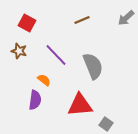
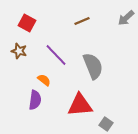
brown line: moved 1 px down
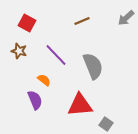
purple semicircle: rotated 30 degrees counterclockwise
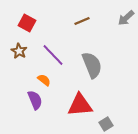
brown star: rotated 14 degrees clockwise
purple line: moved 3 px left
gray semicircle: moved 1 px left, 1 px up
gray square: rotated 24 degrees clockwise
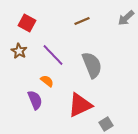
orange semicircle: moved 3 px right, 1 px down
red triangle: rotated 20 degrees counterclockwise
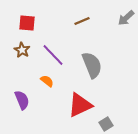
red square: rotated 24 degrees counterclockwise
brown star: moved 3 px right, 1 px up
purple semicircle: moved 13 px left
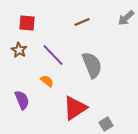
brown line: moved 1 px down
brown star: moved 3 px left
red triangle: moved 5 px left, 3 px down; rotated 8 degrees counterclockwise
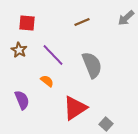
gray square: rotated 16 degrees counterclockwise
